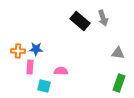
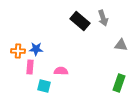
gray triangle: moved 3 px right, 8 px up
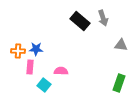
cyan square: moved 1 px up; rotated 24 degrees clockwise
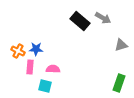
gray arrow: rotated 42 degrees counterclockwise
gray triangle: rotated 24 degrees counterclockwise
orange cross: rotated 24 degrees clockwise
pink semicircle: moved 8 px left, 2 px up
cyan square: moved 1 px right, 1 px down; rotated 24 degrees counterclockwise
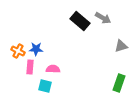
gray triangle: moved 1 px down
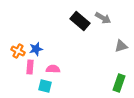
blue star: rotated 16 degrees counterclockwise
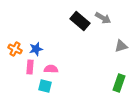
orange cross: moved 3 px left, 2 px up
pink semicircle: moved 2 px left
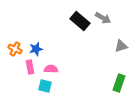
pink rectangle: rotated 16 degrees counterclockwise
